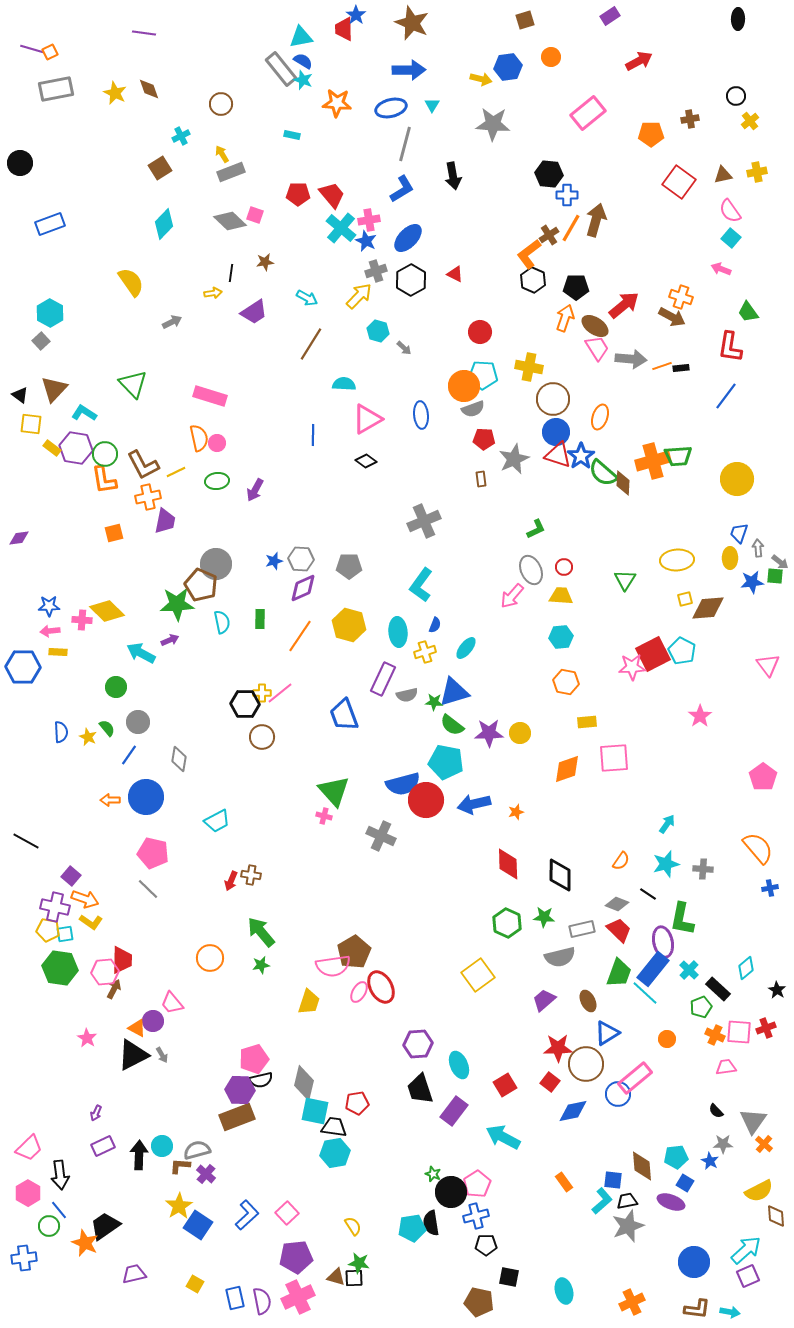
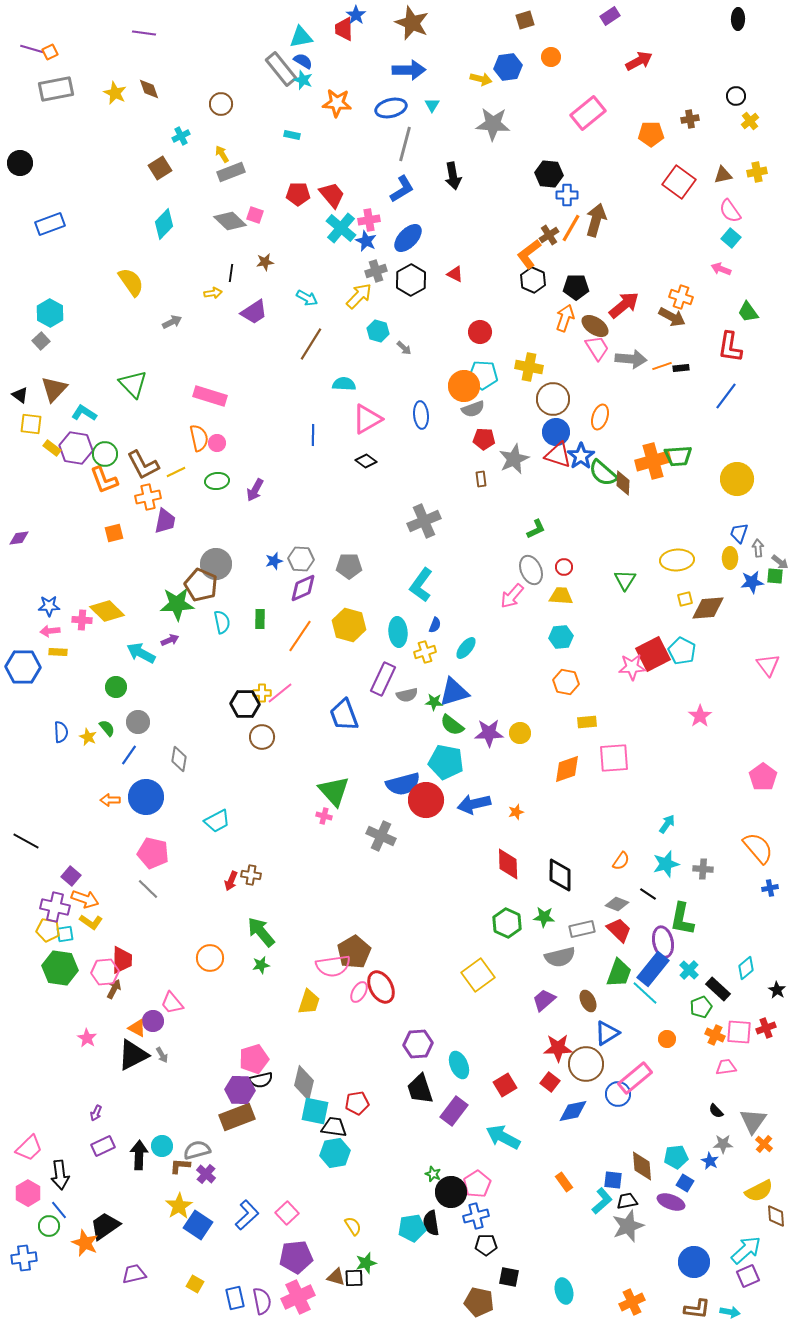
orange L-shape at (104, 480): rotated 12 degrees counterclockwise
green star at (359, 1263): moved 7 px right; rotated 25 degrees counterclockwise
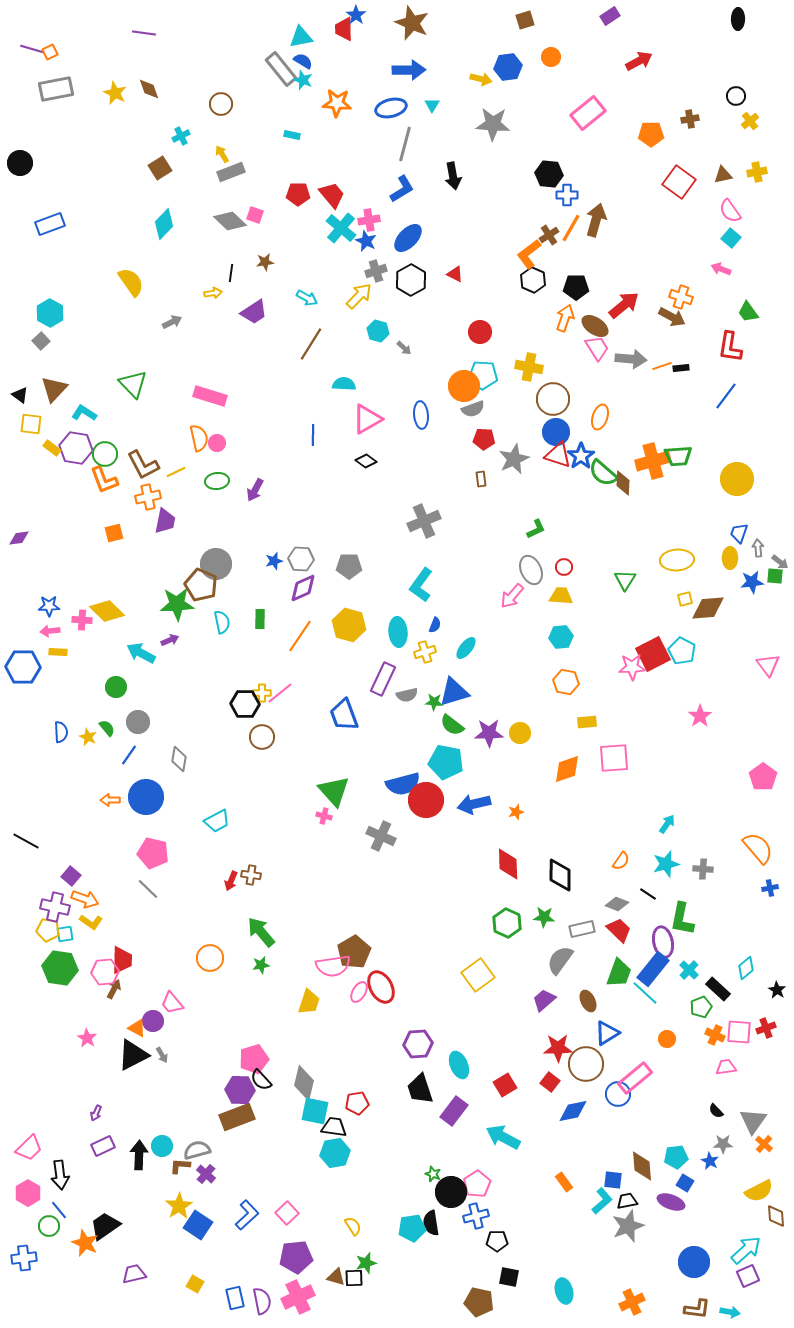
gray semicircle at (560, 957): moved 3 px down; rotated 140 degrees clockwise
black semicircle at (261, 1080): rotated 60 degrees clockwise
black pentagon at (486, 1245): moved 11 px right, 4 px up
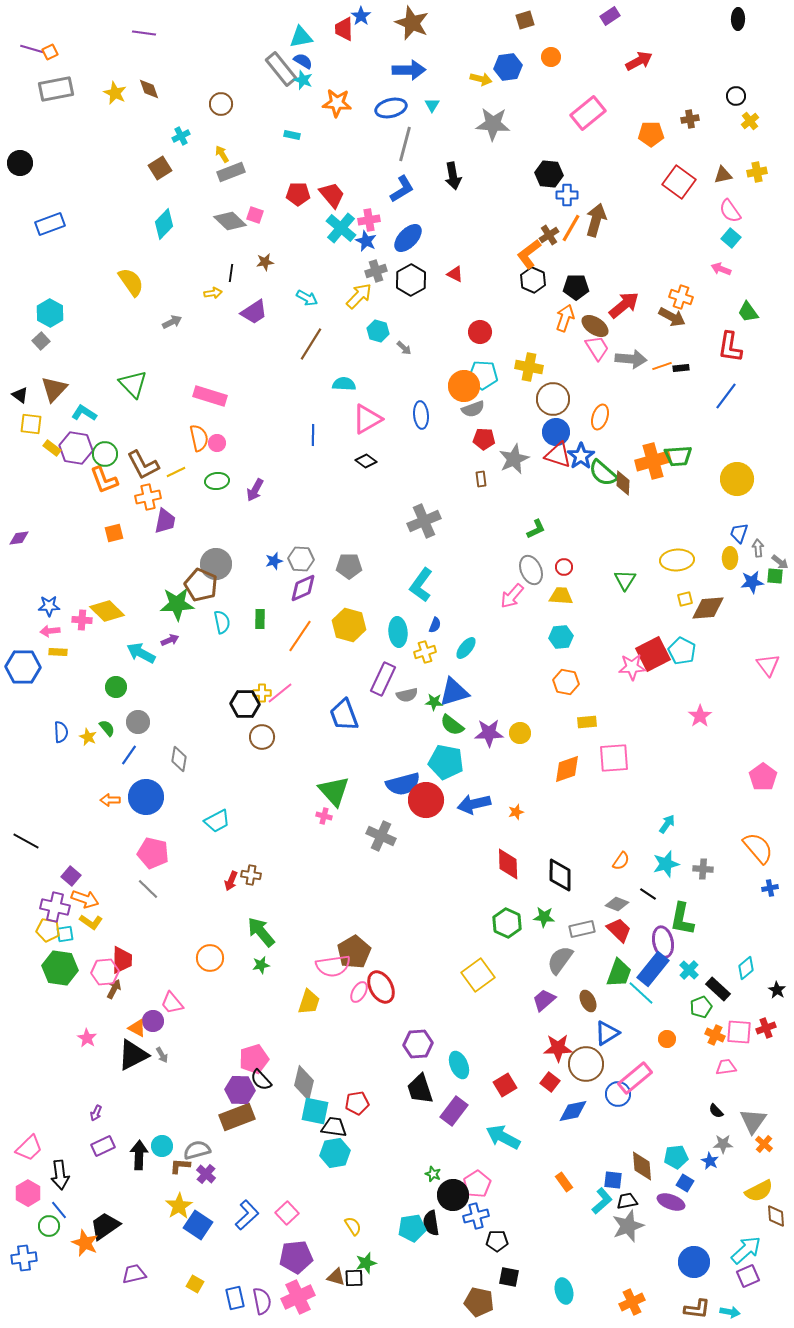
blue star at (356, 15): moved 5 px right, 1 px down
cyan line at (645, 993): moved 4 px left
black circle at (451, 1192): moved 2 px right, 3 px down
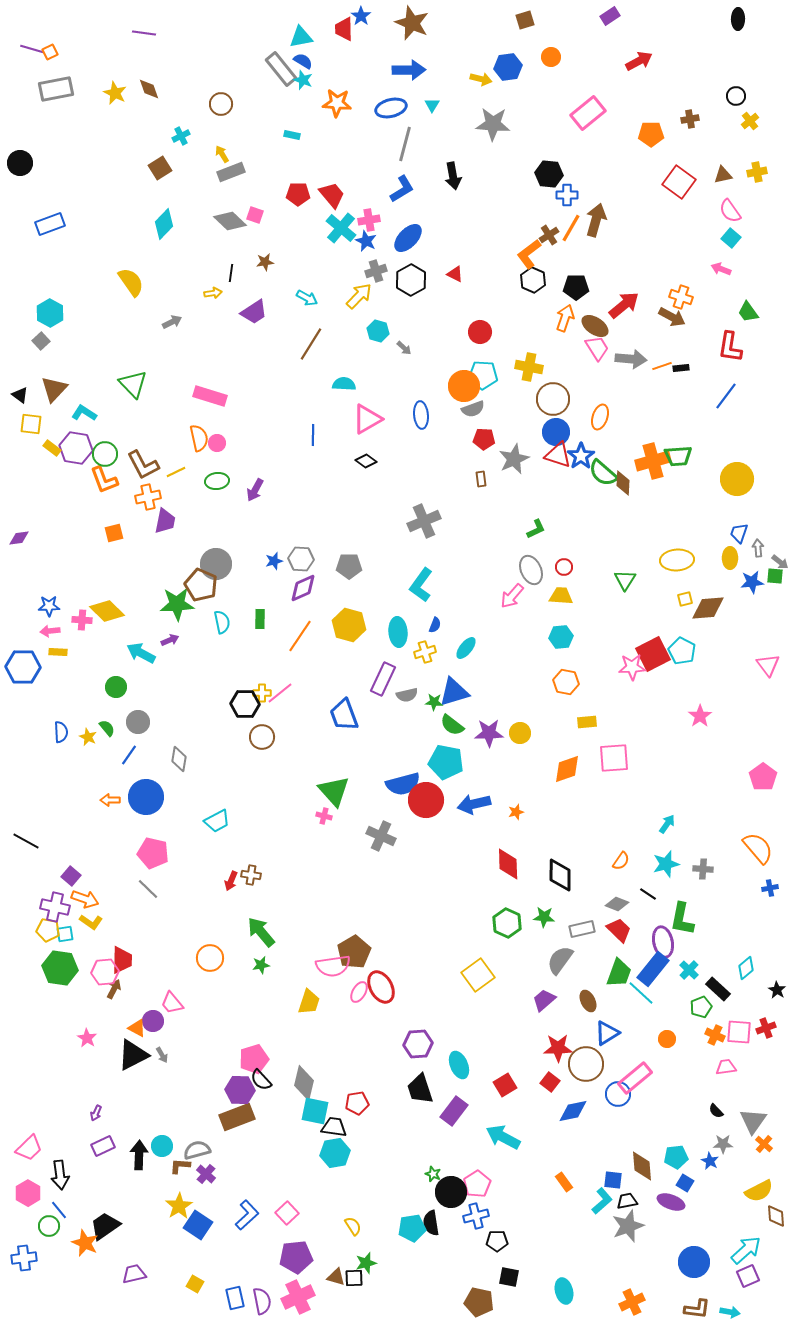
black circle at (453, 1195): moved 2 px left, 3 px up
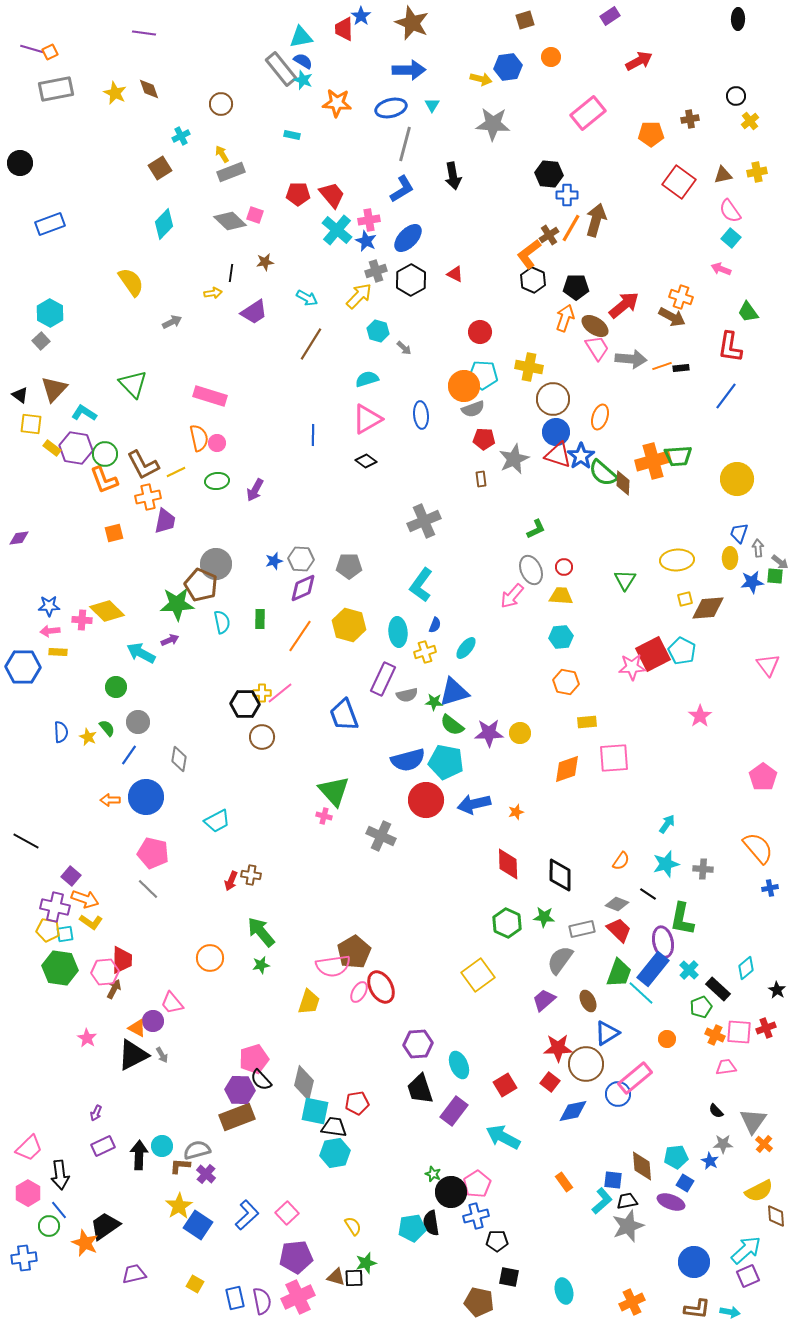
cyan cross at (341, 228): moved 4 px left, 2 px down
cyan semicircle at (344, 384): moved 23 px right, 5 px up; rotated 20 degrees counterclockwise
blue semicircle at (403, 784): moved 5 px right, 24 px up
